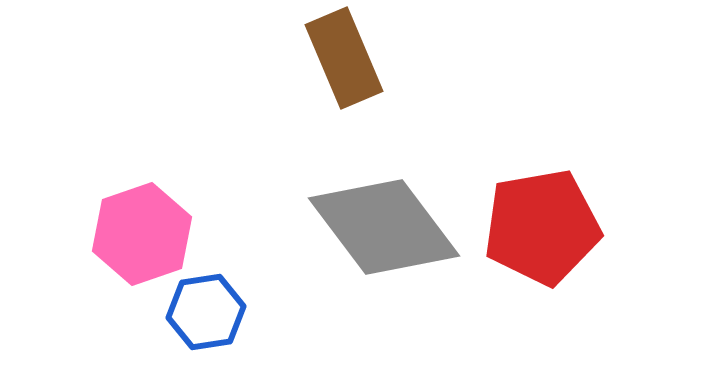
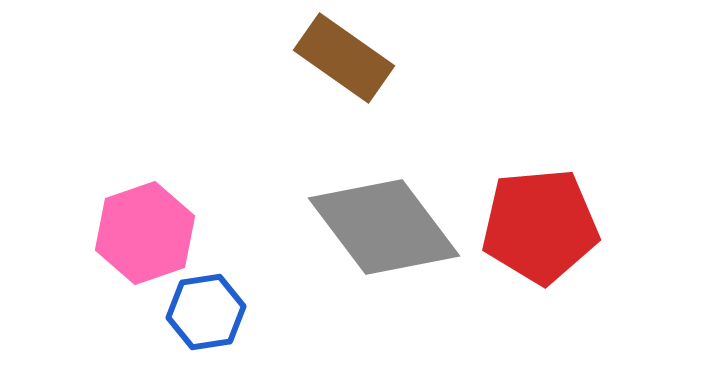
brown rectangle: rotated 32 degrees counterclockwise
red pentagon: moved 2 px left, 1 px up; rotated 5 degrees clockwise
pink hexagon: moved 3 px right, 1 px up
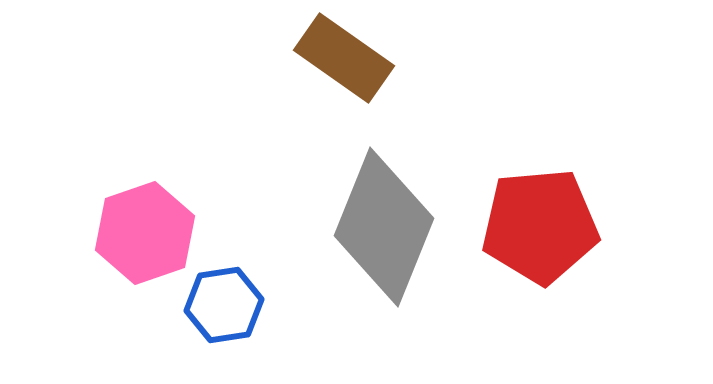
gray diamond: rotated 59 degrees clockwise
blue hexagon: moved 18 px right, 7 px up
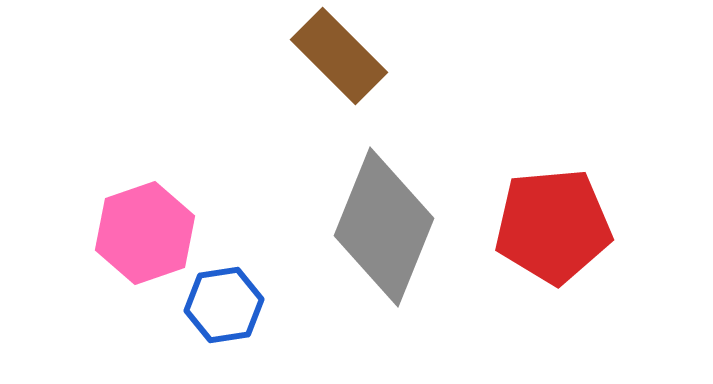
brown rectangle: moved 5 px left, 2 px up; rotated 10 degrees clockwise
red pentagon: moved 13 px right
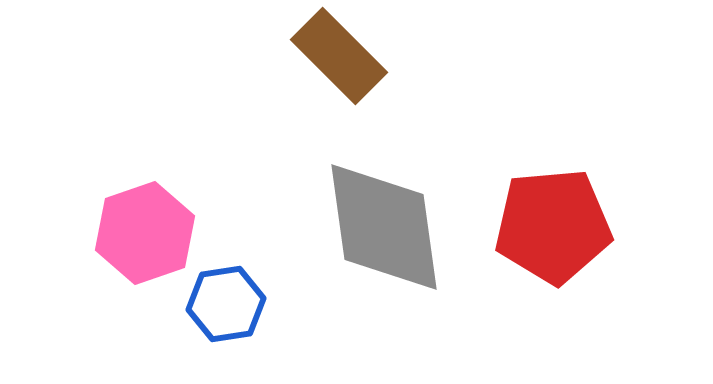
gray diamond: rotated 30 degrees counterclockwise
blue hexagon: moved 2 px right, 1 px up
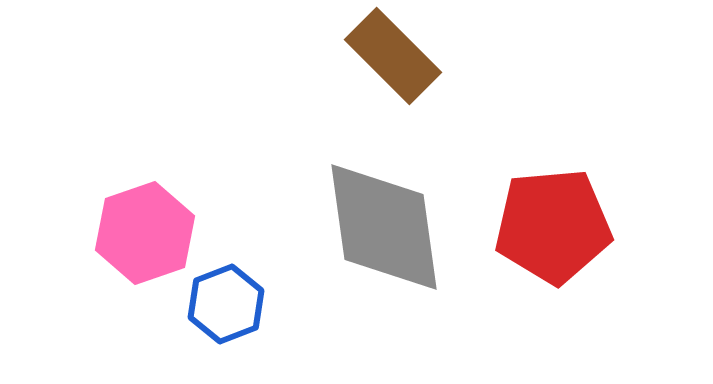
brown rectangle: moved 54 px right
blue hexagon: rotated 12 degrees counterclockwise
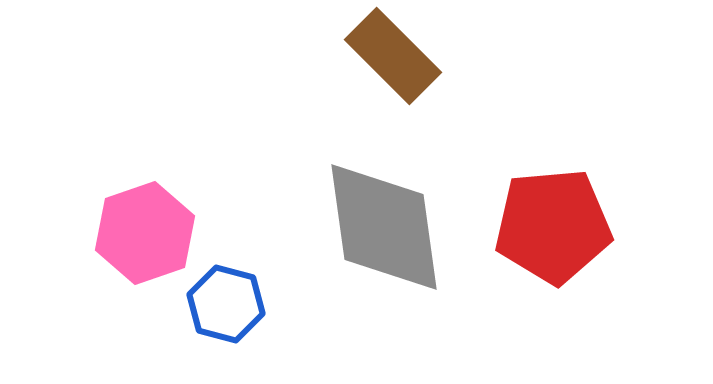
blue hexagon: rotated 24 degrees counterclockwise
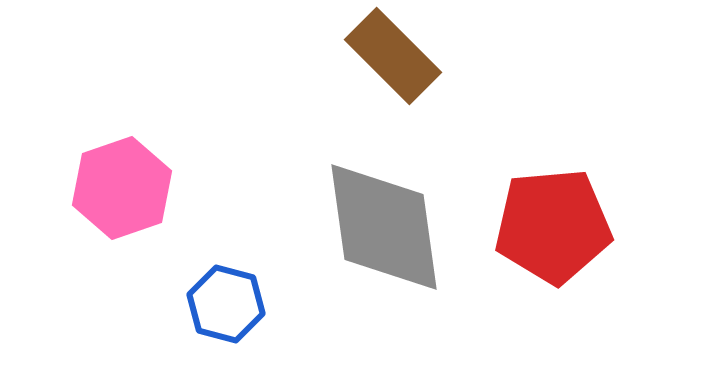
pink hexagon: moved 23 px left, 45 px up
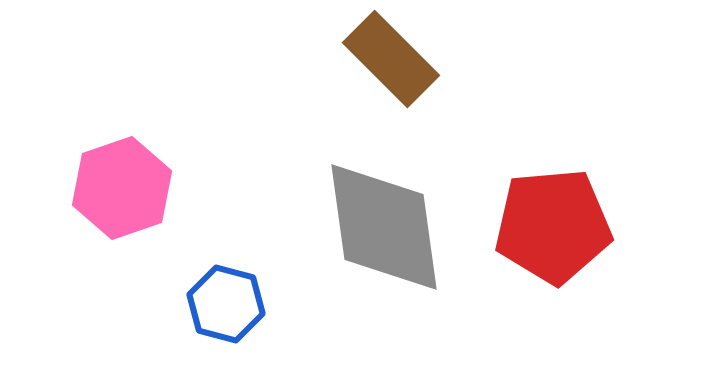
brown rectangle: moved 2 px left, 3 px down
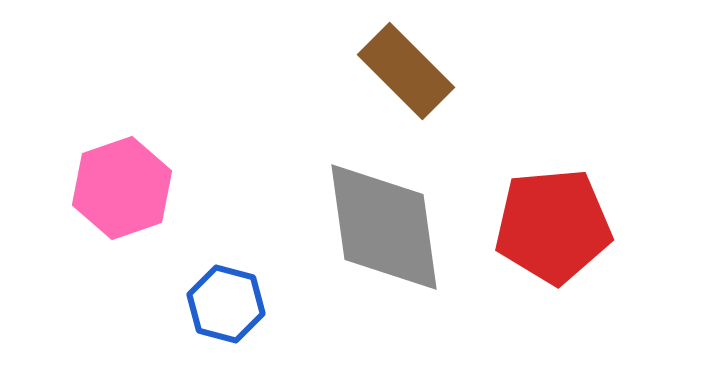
brown rectangle: moved 15 px right, 12 px down
